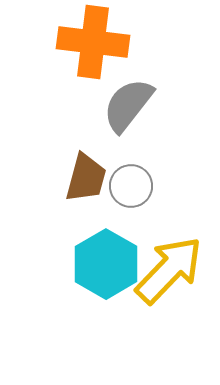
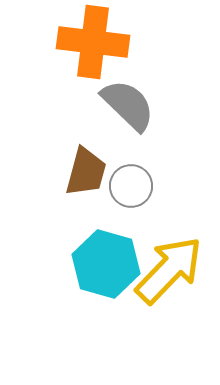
gray semicircle: rotated 96 degrees clockwise
brown trapezoid: moved 6 px up
cyan hexagon: rotated 14 degrees counterclockwise
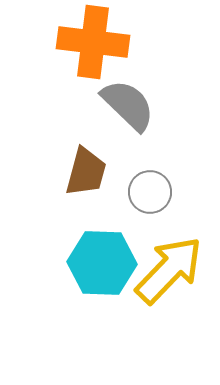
gray circle: moved 19 px right, 6 px down
cyan hexagon: moved 4 px left, 1 px up; rotated 14 degrees counterclockwise
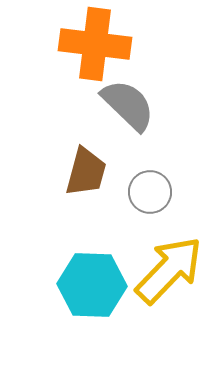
orange cross: moved 2 px right, 2 px down
cyan hexagon: moved 10 px left, 22 px down
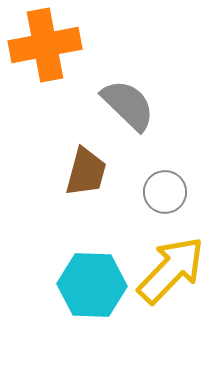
orange cross: moved 50 px left, 1 px down; rotated 18 degrees counterclockwise
gray circle: moved 15 px right
yellow arrow: moved 2 px right
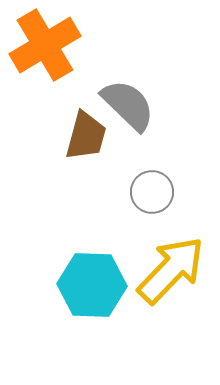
orange cross: rotated 20 degrees counterclockwise
brown trapezoid: moved 36 px up
gray circle: moved 13 px left
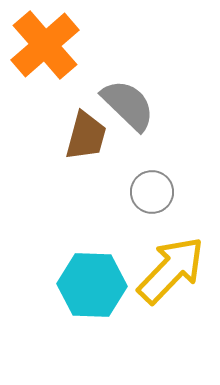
orange cross: rotated 10 degrees counterclockwise
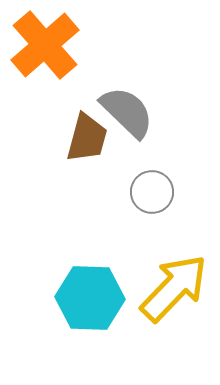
gray semicircle: moved 1 px left, 7 px down
brown trapezoid: moved 1 px right, 2 px down
yellow arrow: moved 3 px right, 18 px down
cyan hexagon: moved 2 px left, 13 px down
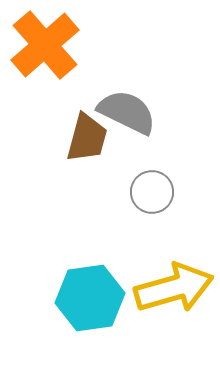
gray semicircle: rotated 18 degrees counterclockwise
yellow arrow: rotated 30 degrees clockwise
cyan hexagon: rotated 10 degrees counterclockwise
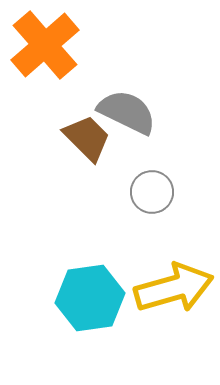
brown trapezoid: rotated 60 degrees counterclockwise
